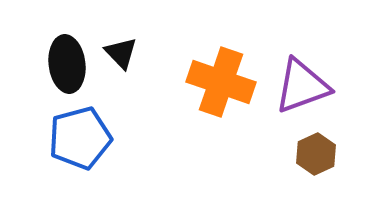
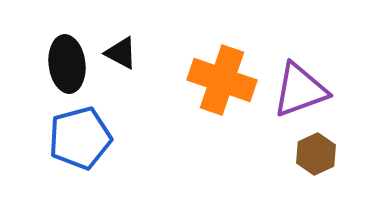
black triangle: rotated 18 degrees counterclockwise
orange cross: moved 1 px right, 2 px up
purple triangle: moved 2 px left, 4 px down
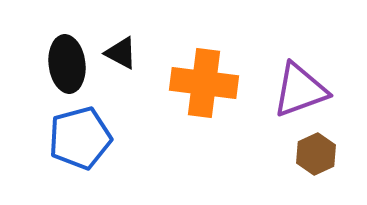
orange cross: moved 18 px left, 3 px down; rotated 12 degrees counterclockwise
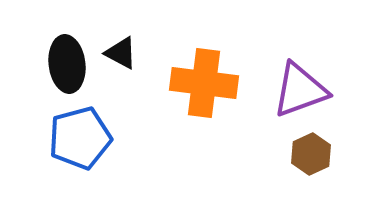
brown hexagon: moved 5 px left
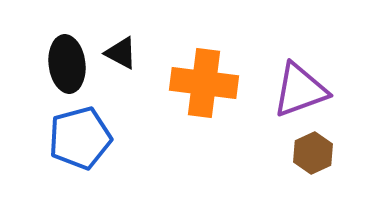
brown hexagon: moved 2 px right, 1 px up
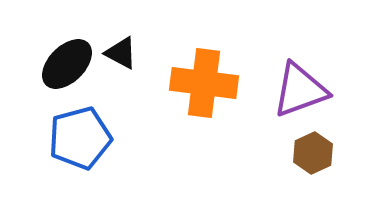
black ellipse: rotated 52 degrees clockwise
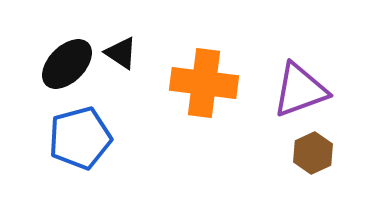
black triangle: rotated 6 degrees clockwise
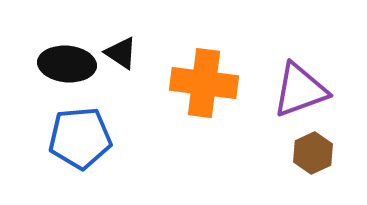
black ellipse: rotated 50 degrees clockwise
blue pentagon: rotated 10 degrees clockwise
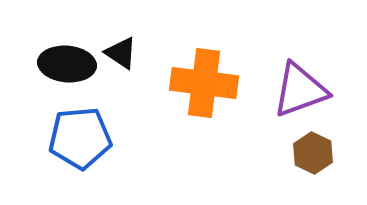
brown hexagon: rotated 9 degrees counterclockwise
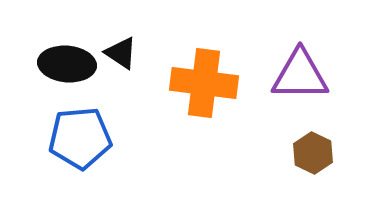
purple triangle: moved 15 px up; rotated 20 degrees clockwise
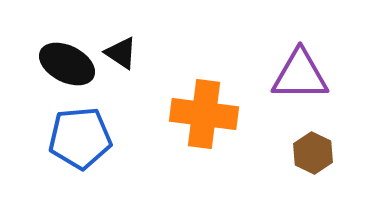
black ellipse: rotated 22 degrees clockwise
orange cross: moved 31 px down
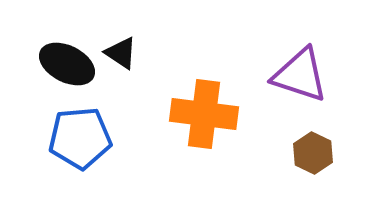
purple triangle: rotated 18 degrees clockwise
